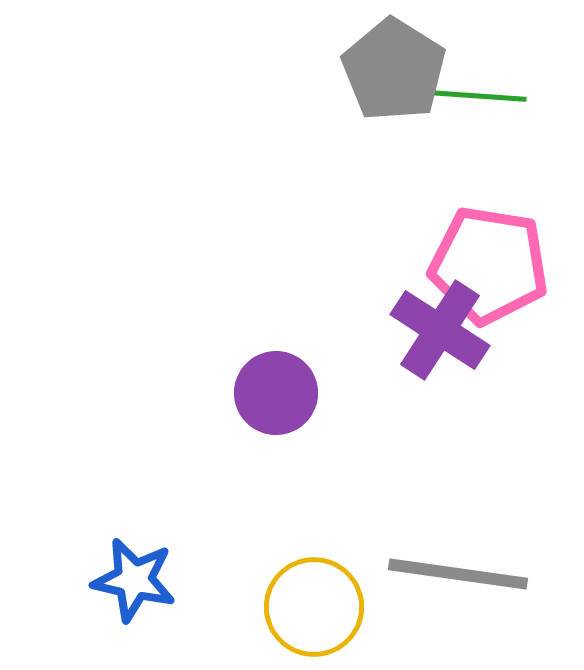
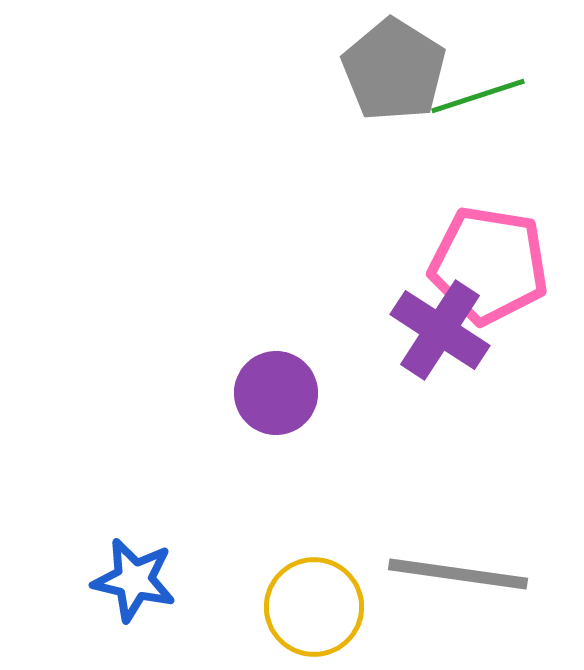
green line: rotated 22 degrees counterclockwise
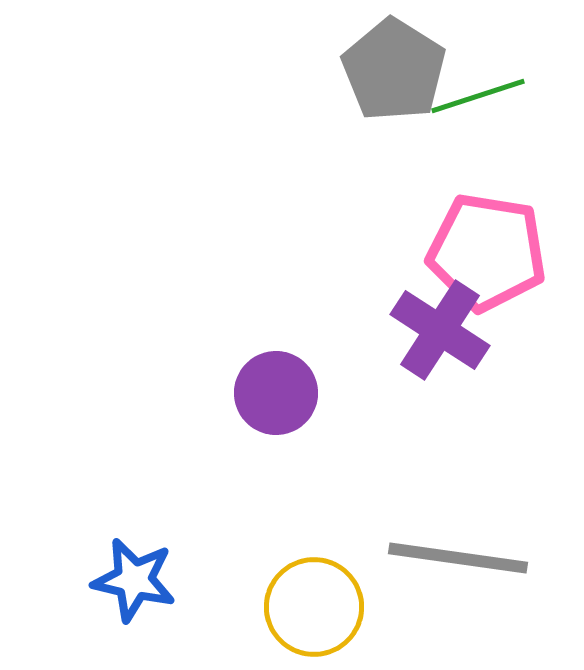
pink pentagon: moved 2 px left, 13 px up
gray line: moved 16 px up
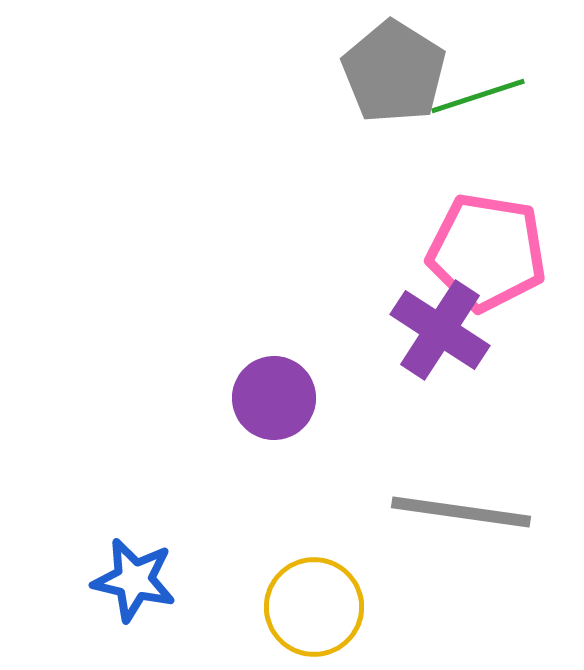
gray pentagon: moved 2 px down
purple circle: moved 2 px left, 5 px down
gray line: moved 3 px right, 46 px up
